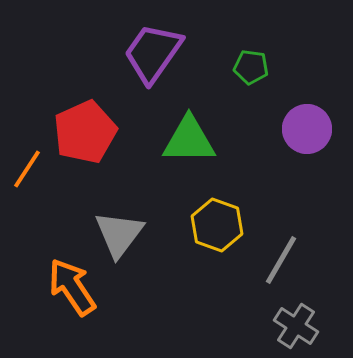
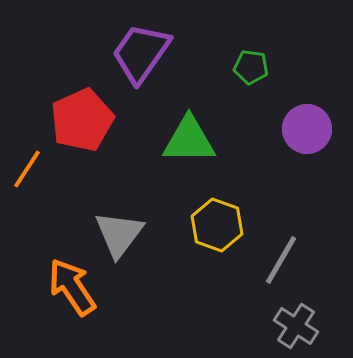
purple trapezoid: moved 12 px left
red pentagon: moved 3 px left, 12 px up
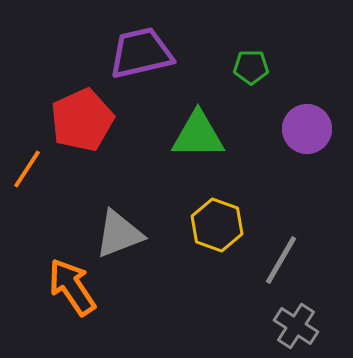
purple trapezoid: rotated 42 degrees clockwise
green pentagon: rotated 8 degrees counterclockwise
green triangle: moved 9 px right, 5 px up
gray triangle: rotated 32 degrees clockwise
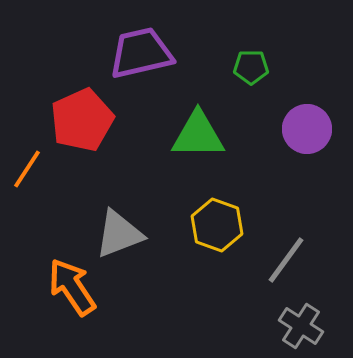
gray line: moved 5 px right; rotated 6 degrees clockwise
gray cross: moved 5 px right
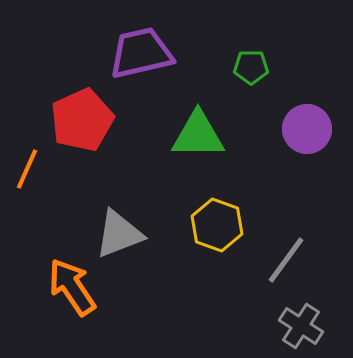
orange line: rotated 9 degrees counterclockwise
